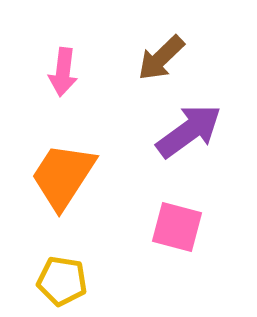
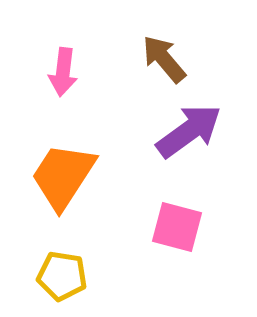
brown arrow: moved 3 px right, 1 px down; rotated 94 degrees clockwise
yellow pentagon: moved 5 px up
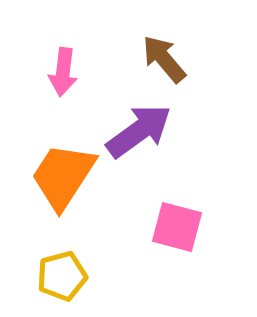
purple arrow: moved 50 px left
yellow pentagon: rotated 24 degrees counterclockwise
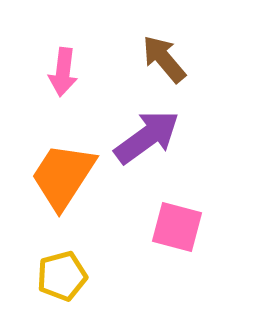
purple arrow: moved 8 px right, 6 px down
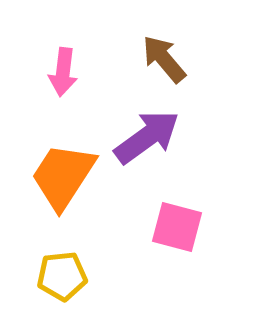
yellow pentagon: rotated 9 degrees clockwise
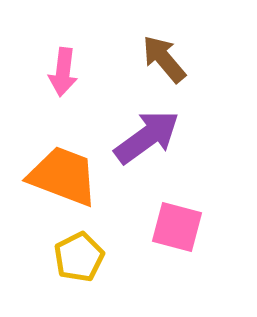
orange trapezoid: rotated 78 degrees clockwise
yellow pentagon: moved 17 px right, 19 px up; rotated 21 degrees counterclockwise
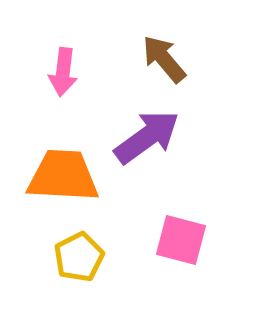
orange trapezoid: rotated 18 degrees counterclockwise
pink square: moved 4 px right, 13 px down
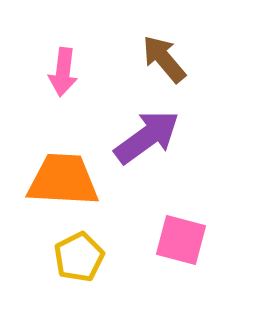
orange trapezoid: moved 4 px down
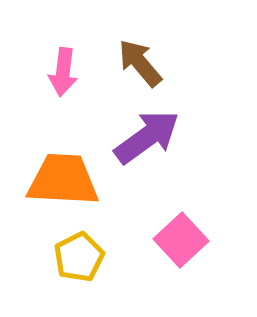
brown arrow: moved 24 px left, 4 px down
pink square: rotated 32 degrees clockwise
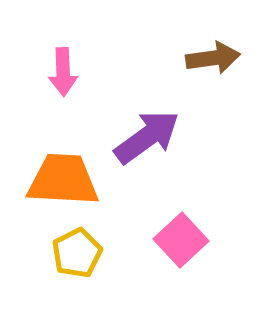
brown arrow: moved 73 px right, 5 px up; rotated 122 degrees clockwise
pink arrow: rotated 9 degrees counterclockwise
yellow pentagon: moved 2 px left, 4 px up
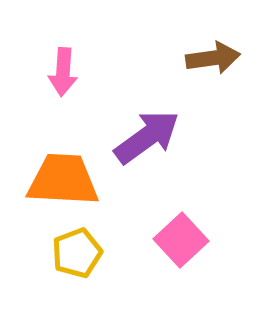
pink arrow: rotated 6 degrees clockwise
yellow pentagon: rotated 6 degrees clockwise
